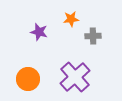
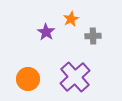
orange star: rotated 21 degrees counterclockwise
purple star: moved 7 px right; rotated 18 degrees clockwise
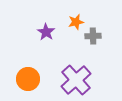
orange star: moved 5 px right, 3 px down; rotated 14 degrees clockwise
purple cross: moved 1 px right, 3 px down
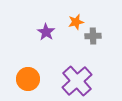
purple cross: moved 1 px right, 1 px down
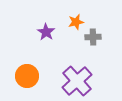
gray cross: moved 1 px down
orange circle: moved 1 px left, 3 px up
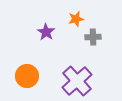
orange star: moved 3 px up
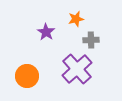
gray cross: moved 2 px left, 3 px down
purple cross: moved 12 px up
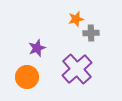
purple star: moved 9 px left, 16 px down; rotated 18 degrees clockwise
gray cross: moved 7 px up
orange circle: moved 1 px down
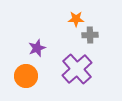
orange star: rotated 14 degrees clockwise
gray cross: moved 1 px left, 2 px down
orange circle: moved 1 px left, 1 px up
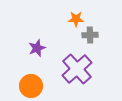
orange circle: moved 5 px right, 10 px down
